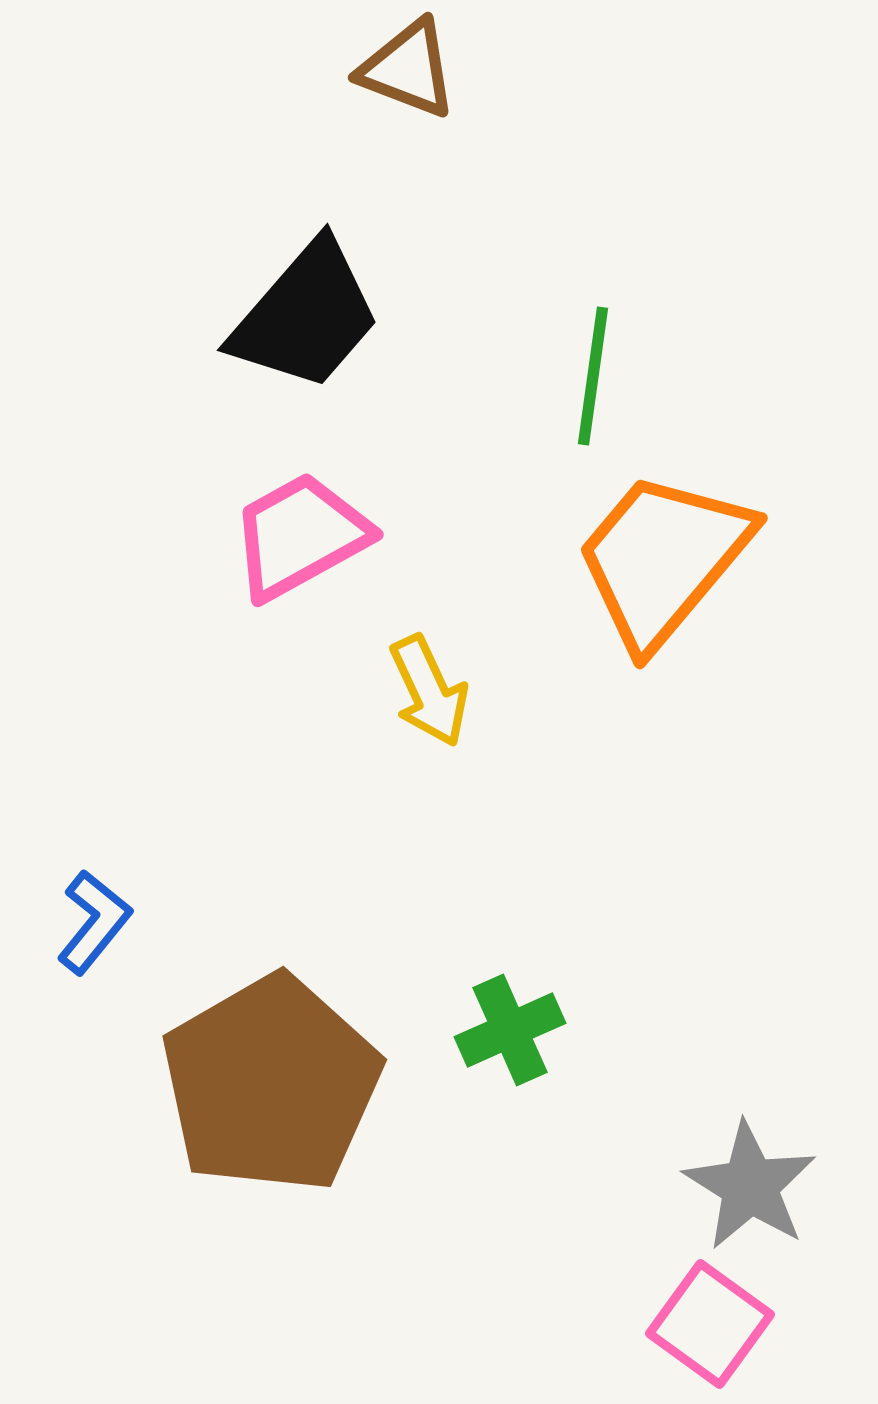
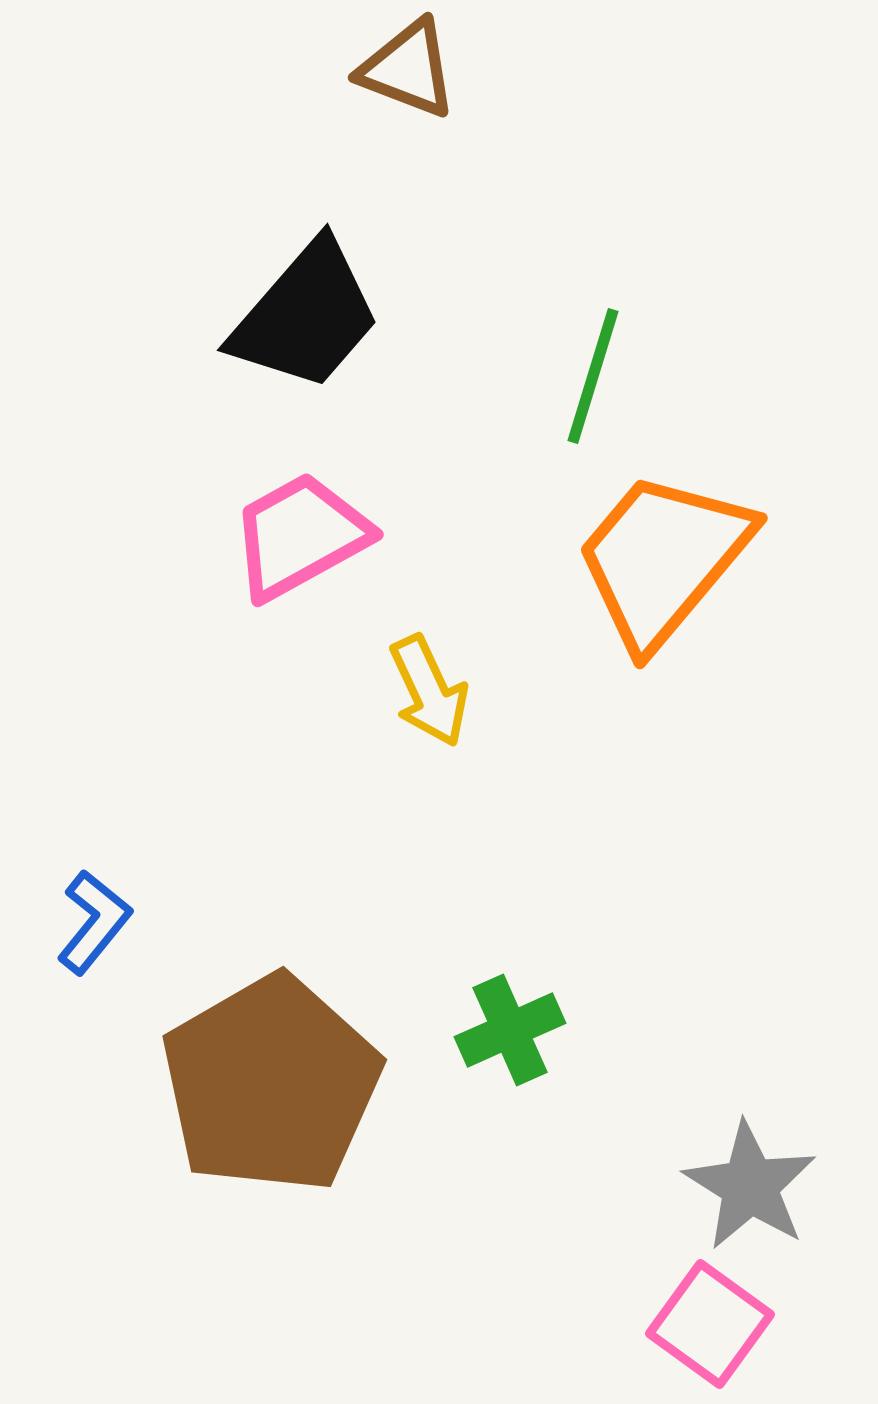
green line: rotated 9 degrees clockwise
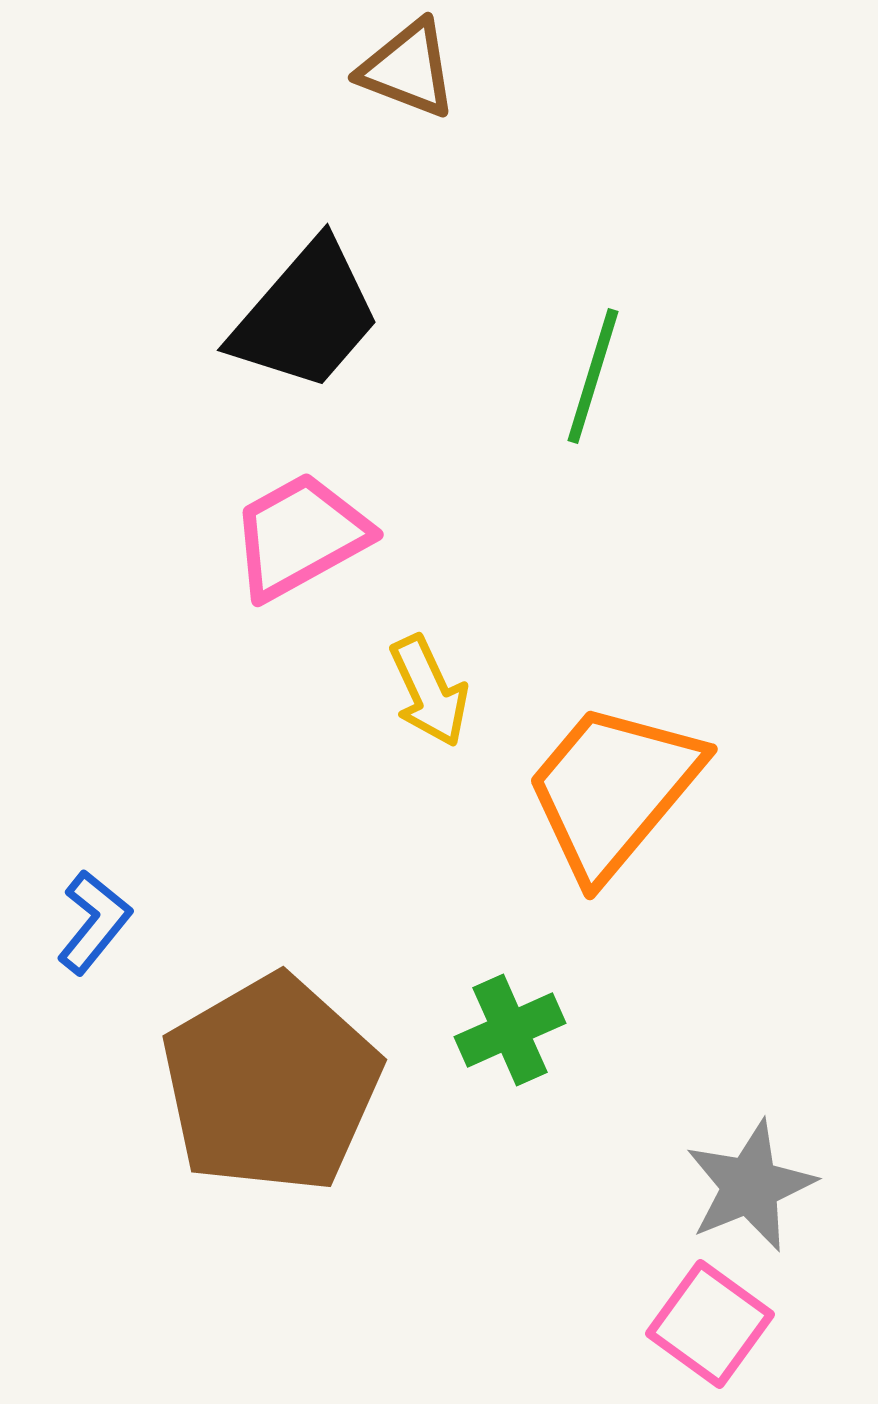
orange trapezoid: moved 50 px left, 231 px down
gray star: rotated 18 degrees clockwise
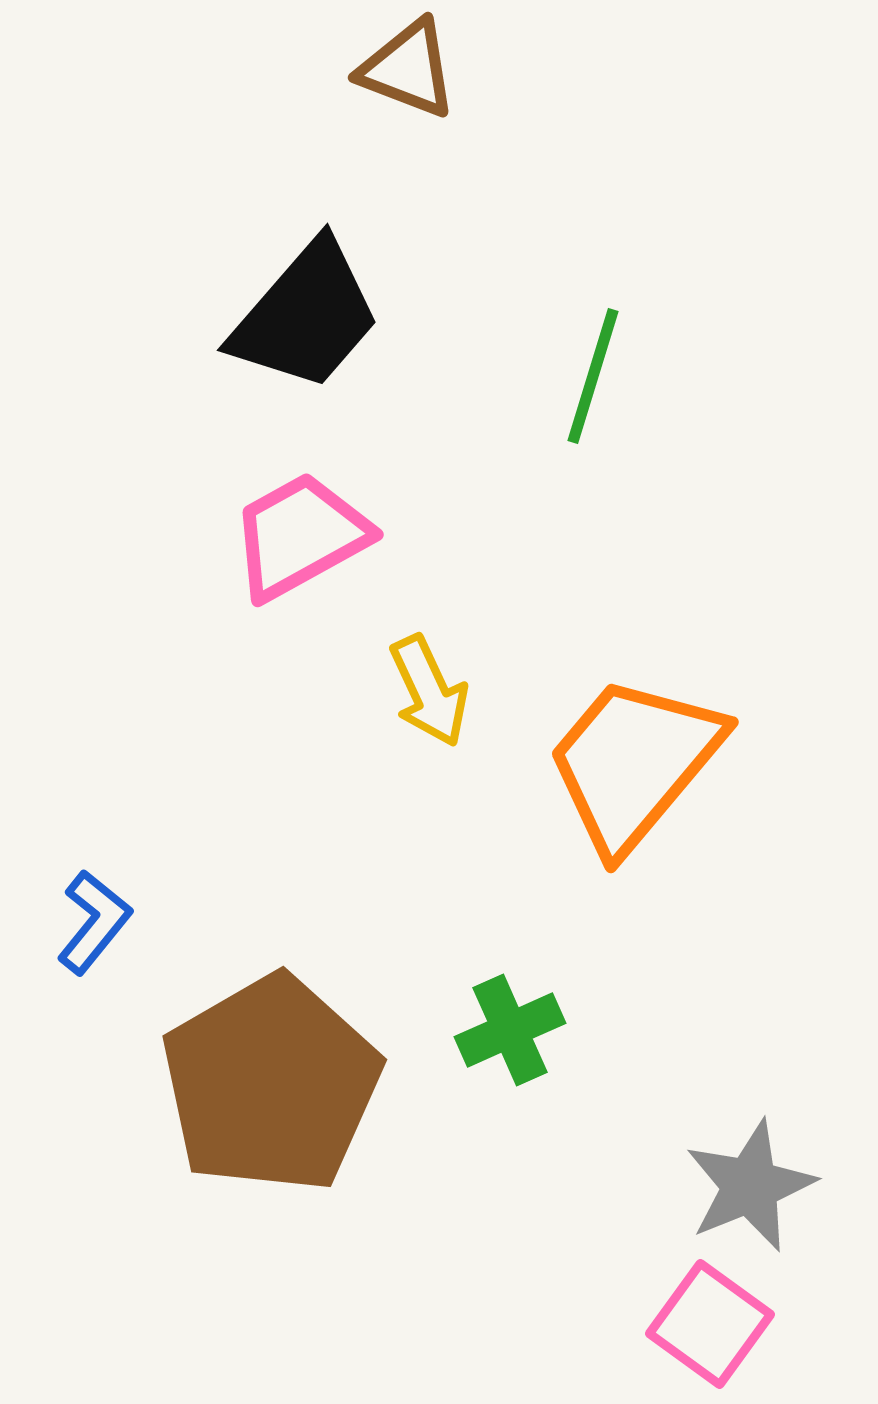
orange trapezoid: moved 21 px right, 27 px up
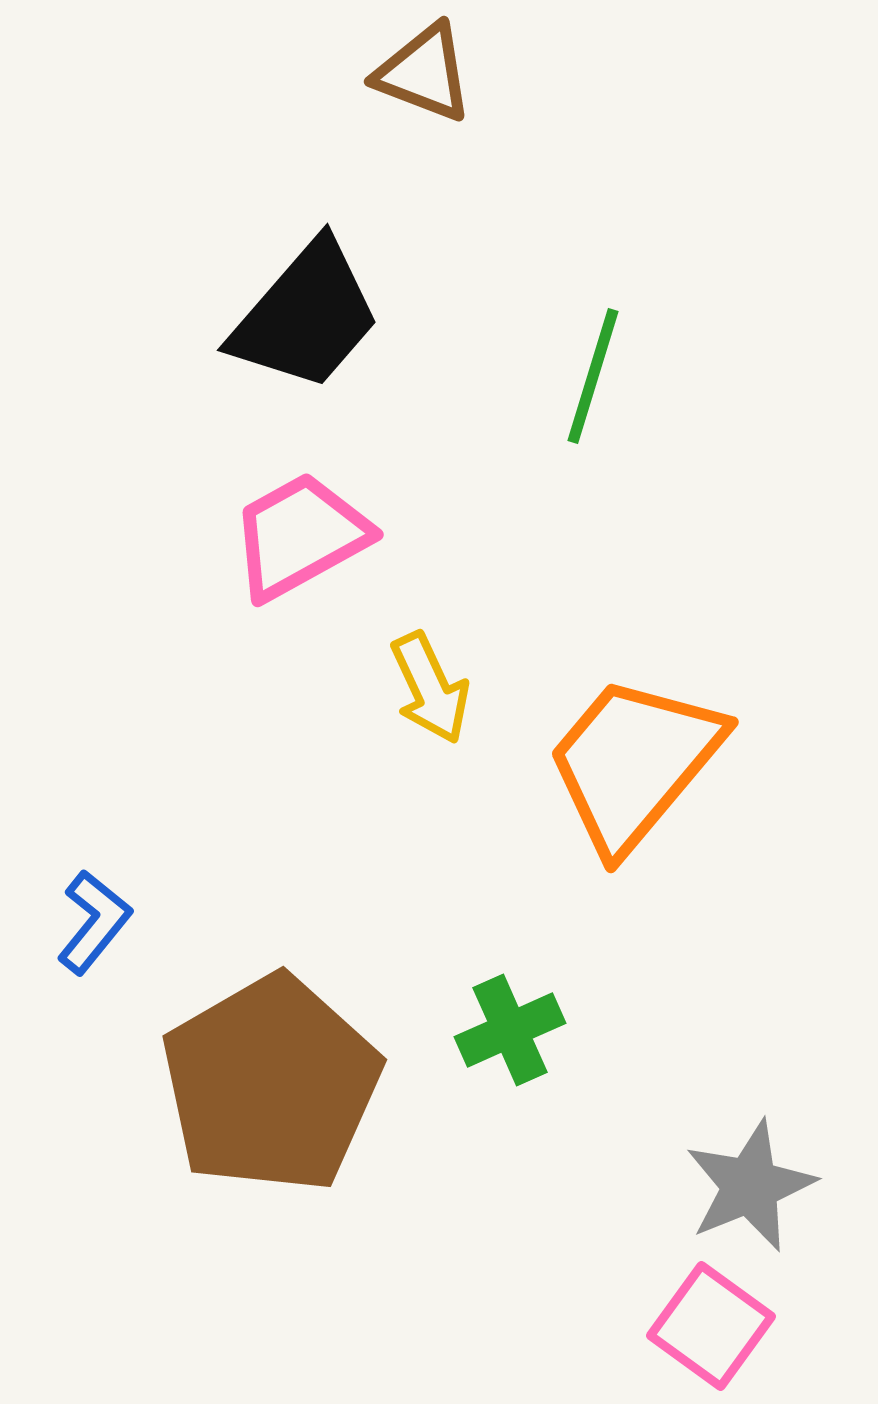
brown triangle: moved 16 px right, 4 px down
yellow arrow: moved 1 px right, 3 px up
pink square: moved 1 px right, 2 px down
